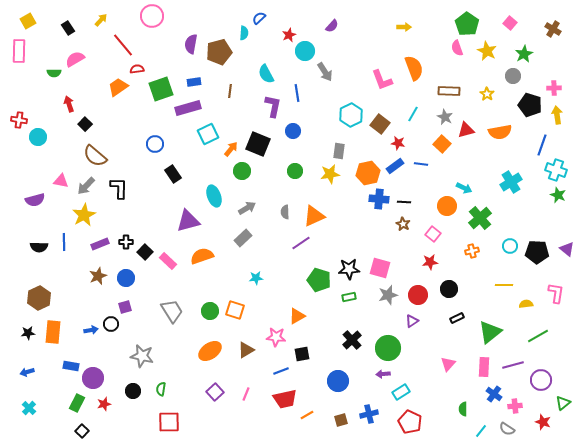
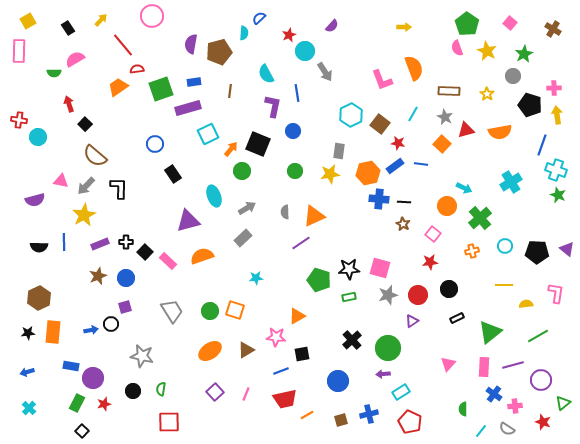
cyan circle at (510, 246): moved 5 px left
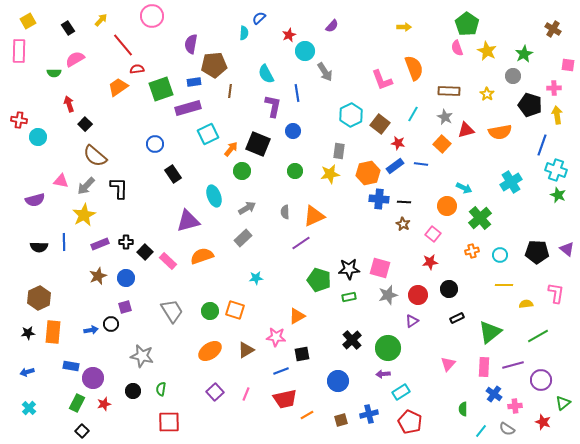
pink square at (510, 23): moved 58 px right, 42 px down; rotated 32 degrees counterclockwise
brown pentagon at (219, 52): moved 5 px left, 13 px down; rotated 10 degrees clockwise
cyan circle at (505, 246): moved 5 px left, 9 px down
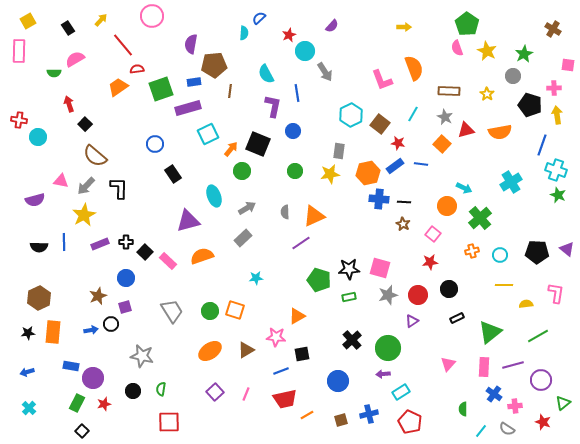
brown star at (98, 276): moved 20 px down
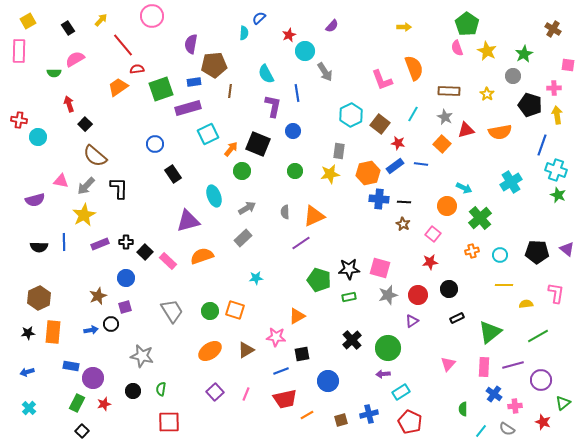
blue circle at (338, 381): moved 10 px left
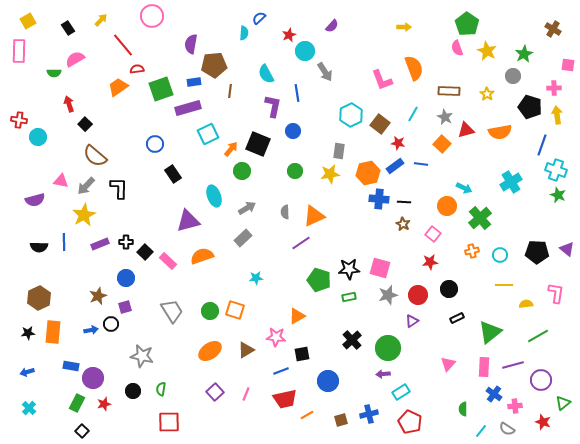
black pentagon at (530, 105): moved 2 px down
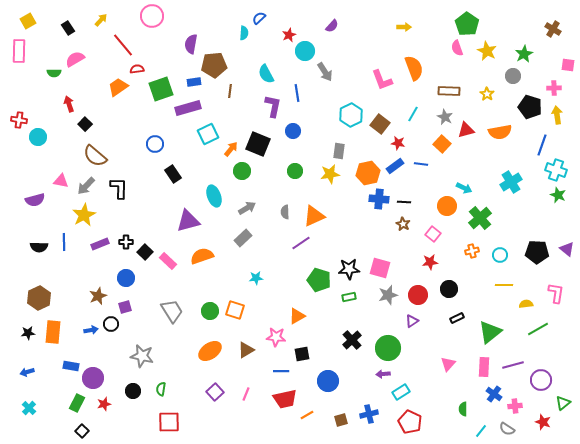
green line at (538, 336): moved 7 px up
blue line at (281, 371): rotated 21 degrees clockwise
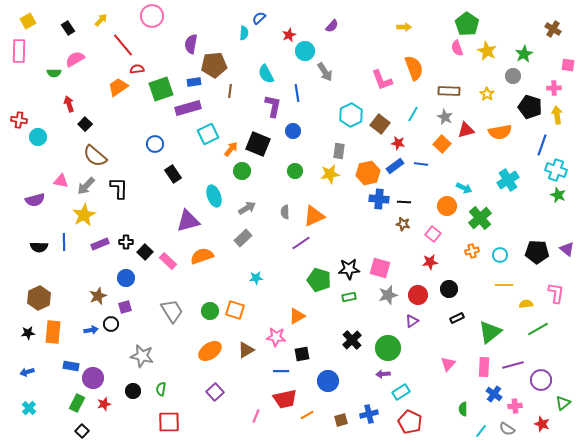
cyan cross at (511, 182): moved 3 px left, 2 px up
brown star at (403, 224): rotated 16 degrees counterclockwise
pink line at (246, 394): moved 10 px right, 22 px down
red star at (543, 422): moved 1 px left, 2 px down
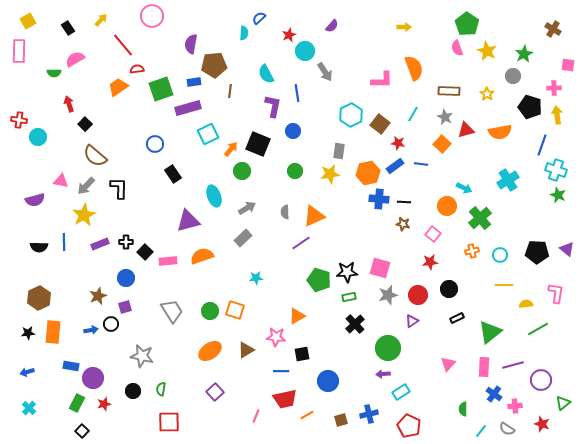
pink L-shape at (382, 80): rotated 70 degrees counterclockwise
pink rectangle at (168, 261): rotated 48 degrees counterclockwise
black star at (349, 269): moved 2 px left, 3 px down
black cross at (352, 340): moved 3 px right, 16 px up
red pentagon at (410, 422): moved 1 px left, 4 px down
